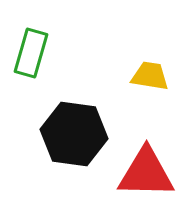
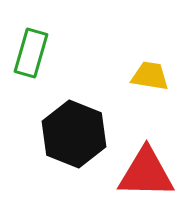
black hexagon: rotated 14 degrees clockwise
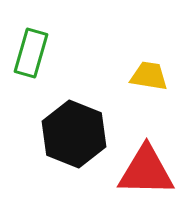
yellow trapezoid: moved 1 px left
red triangle: moved 2 px up
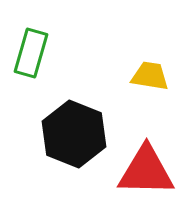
yellow trapezoid: moved 1 px right
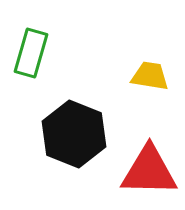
red triangle: moved 3 px right
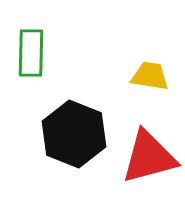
green rectangle: rotated 15 degrees counterclockwise
red triangle: moved 14 px up; rotated 16 degrees counterclockwise
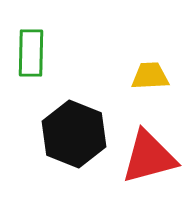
yellow trapezoid: rotated 12 degrees counterclockwise
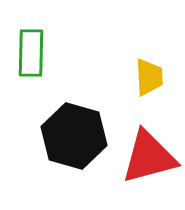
yellow trapezoid: moved 1 px left, 1 px down; rotated 90 degrees clockwise
black hexagon: moved 2 px down; rotated 6 degrees counterclockwise
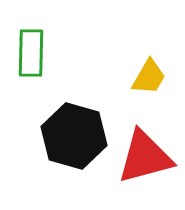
yellow trapezoid: rotated 33 degrees clockwise
red triangle: moved 4 px left
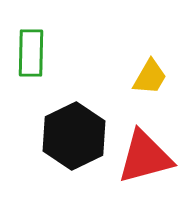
yellow trapezoid: moved 1 px right
black hexagon: rotated 18 degrees clockwise
